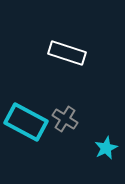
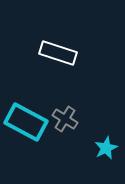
white rectangle: moved 9 px left
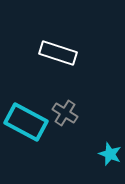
gray cross: moved 6 px up
cyan star: moved 4 px right, 6 px down; rotated 25 degrees counterclockwise
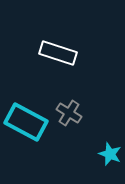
gray cross: moved 4 px right
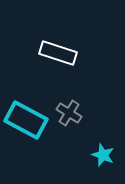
cyan rectangle: moved 2 px up
cyan star: moved 7 px left, 1 px down
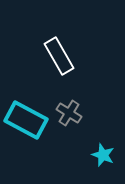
white rectangle: moved 1 px right, 3 px down; rotated 42 degrees clockwise
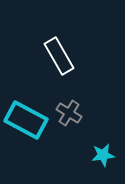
cyan star: rotated 30 degrees counterclockwise
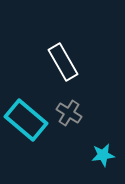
white rectangle: moved 4 px right, 6 px down
cyan rectangle: rotated 12 degrees clockwise
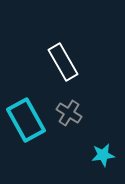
cyan rectangle: rotated 21 degrees clockwise
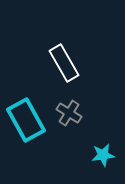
white rectangle: moved 1 px right, 1 px down
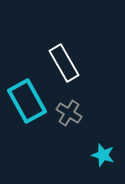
cyan rectangle: moved 1 px right, 19 px up
cyan star: rotated 25 degrees clockwise
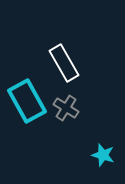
gray cross: moved 3 px left, 5 px up
